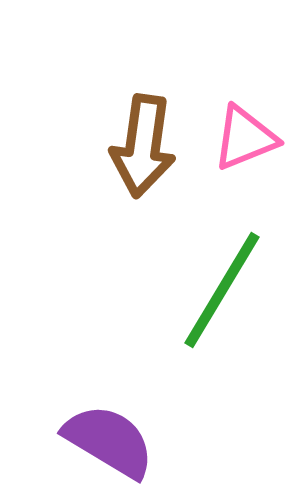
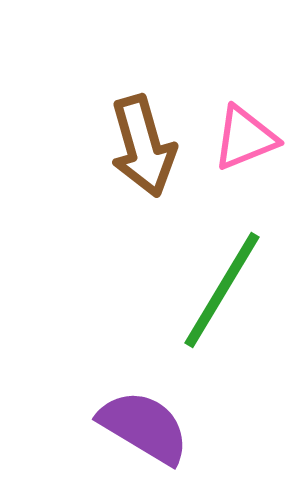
brown arrow: rotated 24 degrees counterclockwise
purple semicircle: moved 35 px right, 14 px up
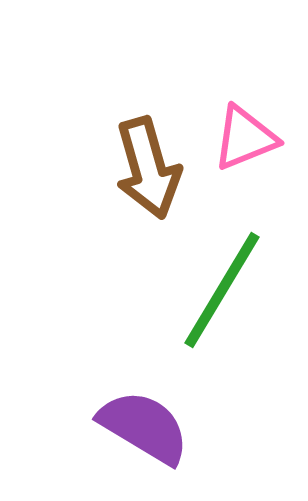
brown arrow: moved 5 px right, 22 px down
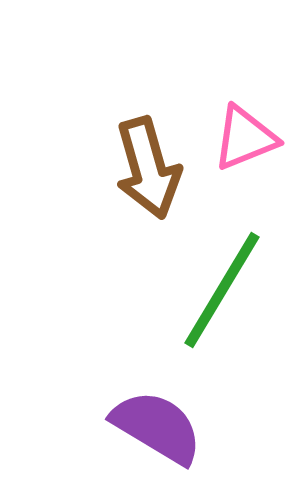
purple semicircle: moved 13 px right
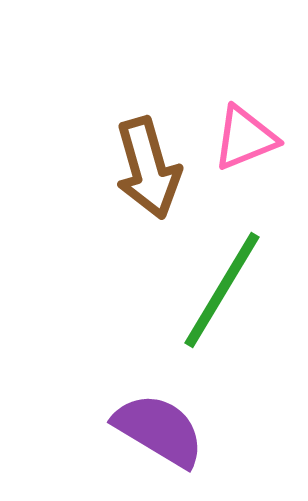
purple semicircle: moved 2 px right, 3 px down
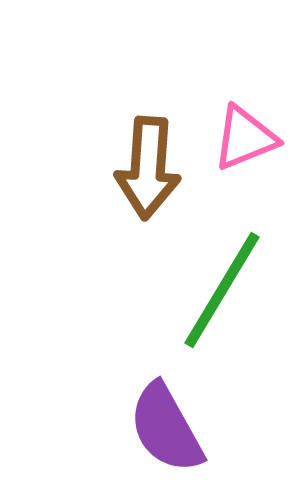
brown arrow: rotated 20 degrees clockwise
purple semicircle: moved 7 px right, 2 px up; rotated 150 degrees counterclockwise
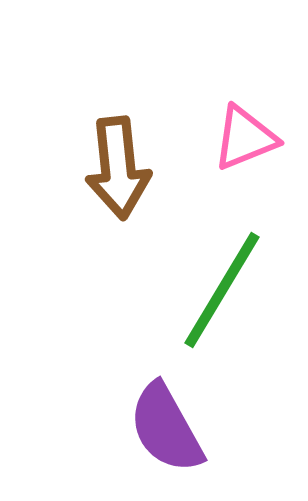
brown arrow: moved 30 px left; rotated 10 degrees counterclockwise
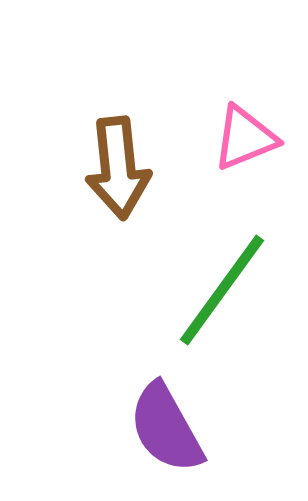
green line: rotated 5 degrees clockwise
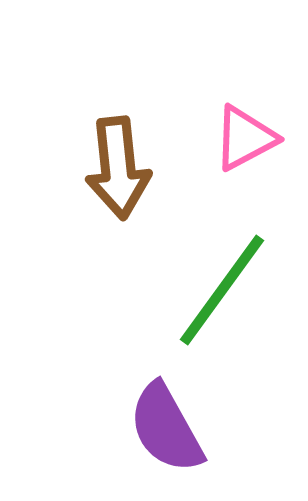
pink triangle: rotated 6 degrees counterclockwise
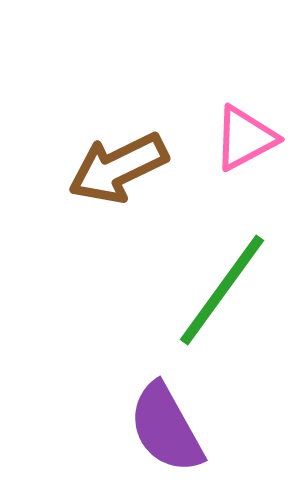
brown arrow: rotated 70 degrees clockwise
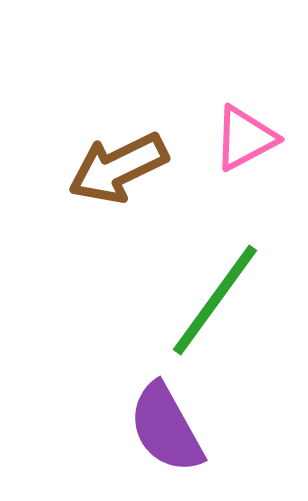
green line: moved 7 px left, 10 px down
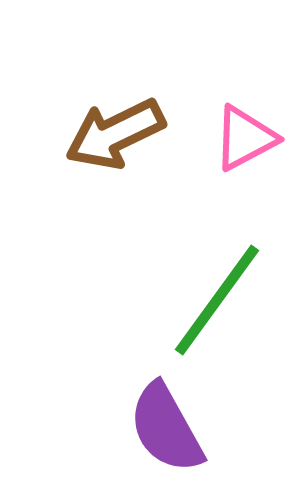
brown arrow: moved 3 px left, 34 px up
green line: moved 2 px right
